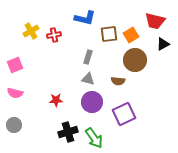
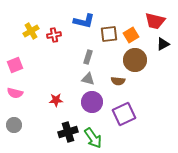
blue L-shape: moved 1 px left, 3 px down
green arrow: moved 1 px left
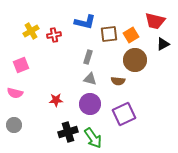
blue L-shape: moved 1 px right, 1 px down
pink square: moved 6 px right
gray triangle: moved 2 px right
purple circle: moved 2 px left, 2 px down
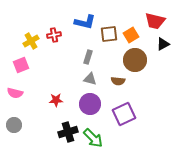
yellow cross: moved 10 px down
green arrow: rotated 10 degrees counterclockwise
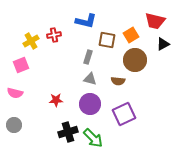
blue L-shape: moved 1 px right, 1 px up
brown square: moved 2 px left, 6 px down; rotated 18 degrees clockwise
